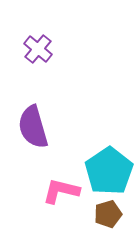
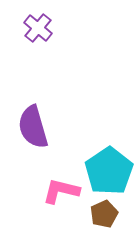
purple cross: moved 21 px up
brown pentagon: moved 4 px left; rotated 8 degrees counterclockwise
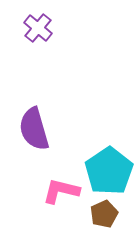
purple semicircle: moved 1 px right, 2 px down
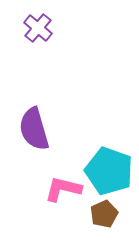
cyan pentagon: rotated 18 degrees counterclockwise
pink L-shape: moved 2 px right, 2 px up
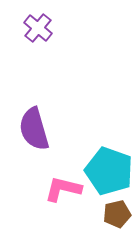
brown pentagon: moved 13 px right; rotated 12 degrees clockwise
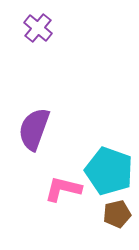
purple semicircle: rotated 36 degrees clockwise
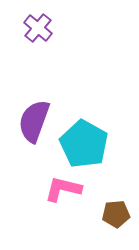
purple semicircle: moved 8 px up
cyan pentagon: moved 25 px left, 27 px up; rotated 9 degrees clockwise
brown pentagon: moved 1 px left; rotated 8 degrees clockwise
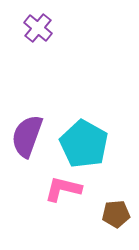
purple semicircle: moved 7 px left, 15 px down
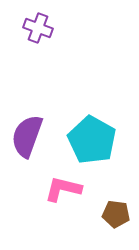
purple cross: rotated 20 degrees counterclockwise
cyan pentagon: moved 8 px right, 4 px up
brown pentagon: rotated 12 degrees clockwise
